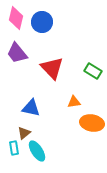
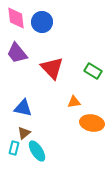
pink diamond: rotated 20 degrees counterclockwise
blue triangle: moved 8 px left
cyan rectangle: rotated 24 degrees clockwise
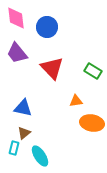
blue circle: moved 5 px right, 5 px down
orange triangle: moved 2 px right, 1 px up
cyan ellipse: moved 3 px right, 5 px down
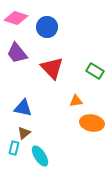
pink diamond: rotated 65 degrees counterclockwise
green rectangle: moved 2 px right
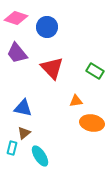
cyan rectangle: moved 2 px left
